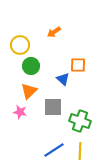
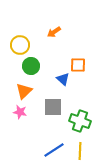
orange triangle: moved 5 px left
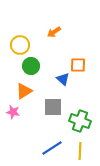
orange triangle: rotated 12 degrees clockwise
pink star: moved 7 px left
blue line: moved 2 px left, 2 px up
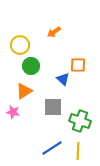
yellow line: moved 2 px left
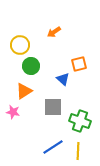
orange square: moved 1 px right, 1 px up; rotated 14 degrees counterclockwise
blue line: moved 1 px right, 1 px up
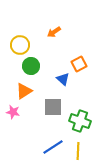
orange square: rotated 14 degrees counterclockwise
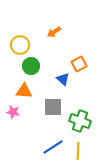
orange triangle: rotated 36 degrees clockwise
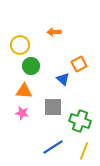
orange arrow: rotated 32 degrees clockwise
pink star: moved 9 px right, 1 px down
yellow line: moved 6 px right; rotated 18 degrees clockwise
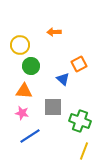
blue line: moved 23 px left, 11 px up
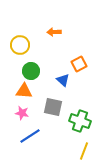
green circle: moved 5 px down
blue triangle: moved 1 px down
gray square: rotated 12 degrees clockwise
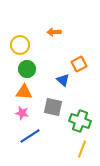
green circle: moved 4 px left, 2 px up
orange triangle: moved 1 px down
yellow line: moved 2 px left, 2 px up
